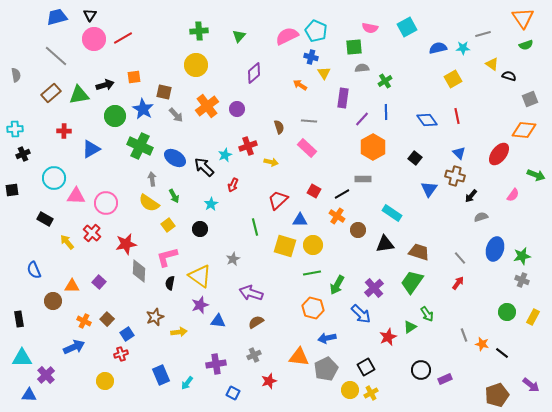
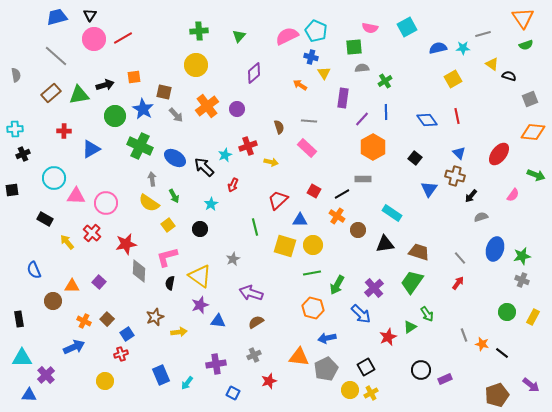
orange diamond at (524, 130): moved 9 px right, 2 px down
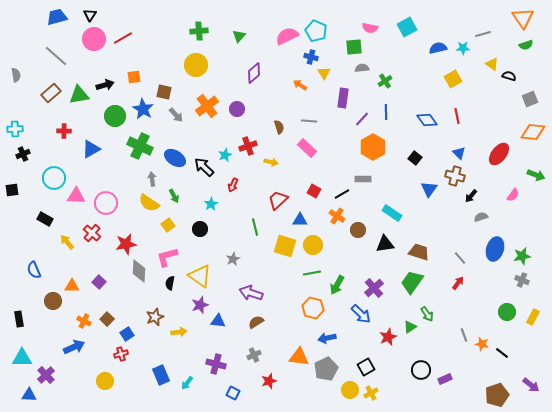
purple cross at (216, 364): rotated 24 degrees clockwise
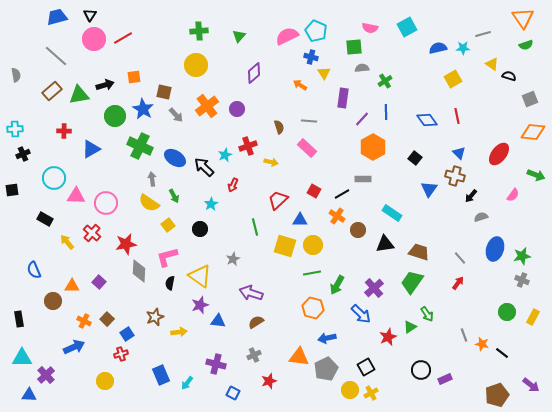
brown rectangle at (51, 93): moved 1 px right, 2 px up
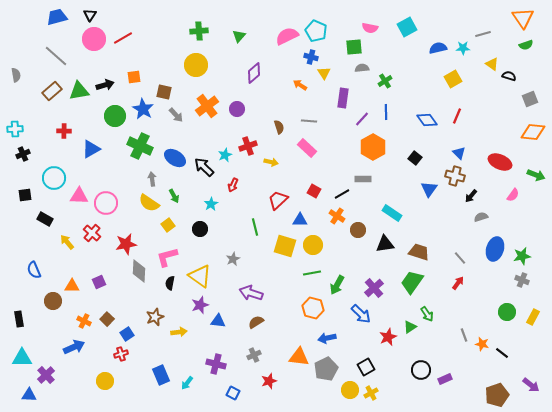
green triangle at (79, 95): moved 4 px up
red line at (457, 116): rotated 35 degrees clockwise
red ellipse at (499, 154): moved 1 px right, 8 px down; rotated 75 degrees clockwise
black square at (12, 190): moved 13 px right, 5 px down
pink triangle at (76, 196): moved 3 px right
purple square at (99, 282): rotated 24 degrees clockwise
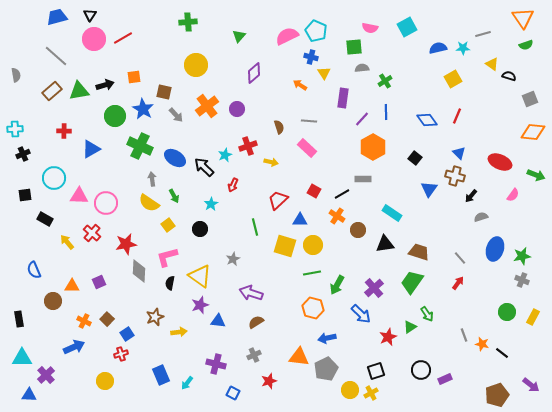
green cross at (199, 31): moved 11 px left, 9 px up
black square at (366, 367): moved 10 px right, 4 px down; rotated 12 degrees clockwise
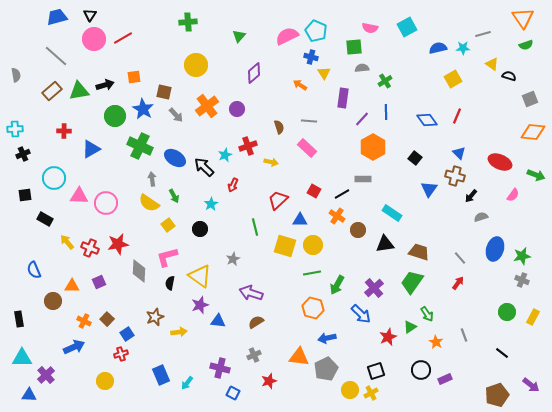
red cross at (92, 233): moved 2 px left, 15 px down; rotated 18 degrees counterclockwise
red star at (126, 244): moved 8 px left
orange star at (482, 344): moved 46 px left, 2 px up; rotated 16 degrees clockwise
purple cross at (216, 364): moved 4 px right, 4 px down
